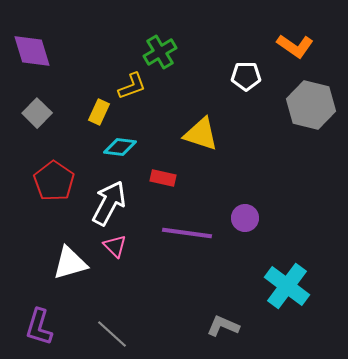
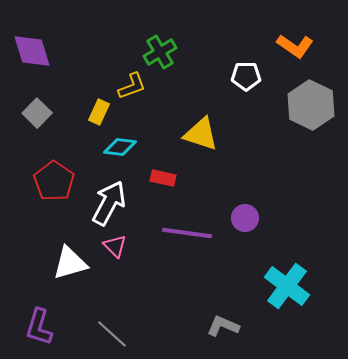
gray hexagon: rotated 12 degrees clockwise
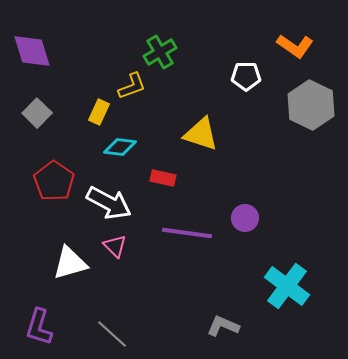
white arrow: rotated 90 degrees clockwise
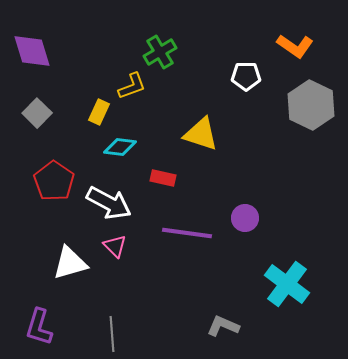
cyan cross: moved 2 px up
gray line: rotated 44 degrees clockwise
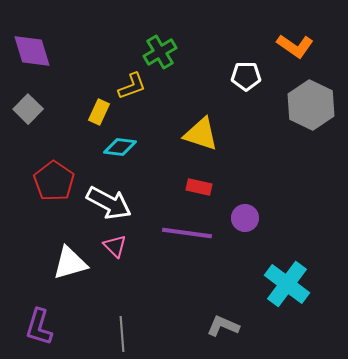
gray square: moved 9 px left, 4 px up
red rectangle: moved 36 px right, 9 px down
gray line: moved 10 px right
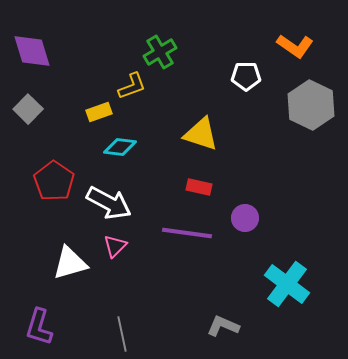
yellow rectangle: rotated 45 degrees clockwise
pink triangle: rotated 30 degrees clockwise
gray line: rotated 8 degrees counterclockwise
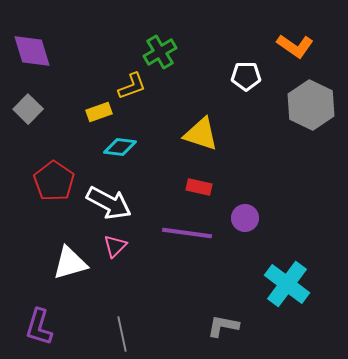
gray L-shape: rotated 12 degrees counterclockwise
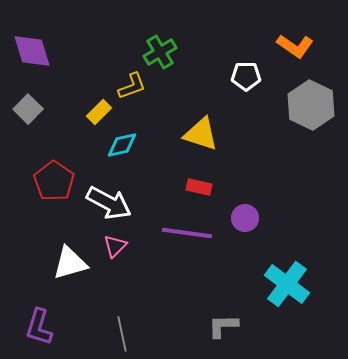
yellow rectangle: rotated 25 degrees counterclockwise
cyan diamond: moved 2 px right, 2 px up; rotated 20 degrees counterclockwise
gray L-shape: rotated 12 degrees counterclockwise
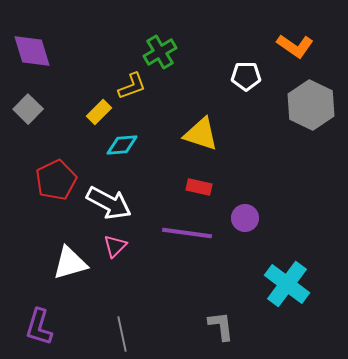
cyan diamond: rotated 8 degrees clockwise
red pentagon: moved 2 px right, 1 px up; rotated 12 degrees clockwise
gray L-shape: moved 2 px left; rotated 84 degrees clockwise
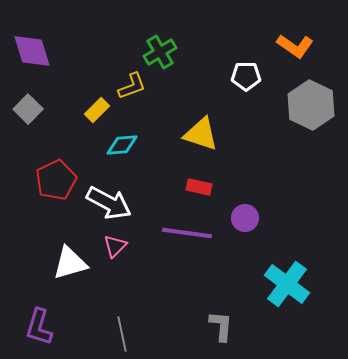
yellow rectangle: moved 2 px left, 2 px up
gray L-shape: rotated 12 degrees clockwise
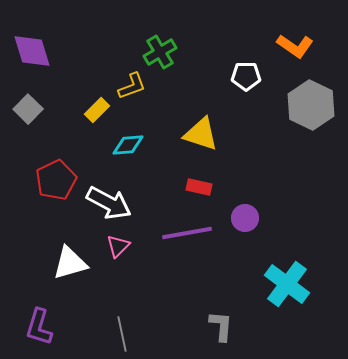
cyan diamond: moved 6 px right
purple line: rotated 18 degrees counterclockwise
pink triangle: moved 3 px right
